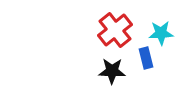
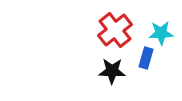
blue rectangle: rotated 30 degrees clockwise
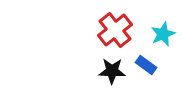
cyan star: moved 2 px right, 1 px down; rotated 20 degrees counterclockwise
blue rectangle: moved 7 px down; rotated 70 degrees counterclockwise
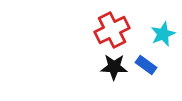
red cross: moved 3 px left; rotated 12 degrees clockwise
black star: moved 2 px right, 4 px up
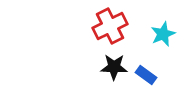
red cross: moved 2 px left, 4 px up
blue rectangle: moved 10 px down
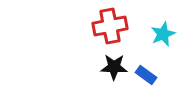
red cross: rotated 16 degrees clockwise
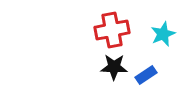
red cross: moved 2 px right, 4 px down
blue rectangle: rotated 70 degrees counterclockwise
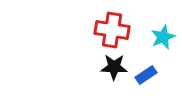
red cross: rotated 20 degrees clockwise
cyan star: moved 3 px down
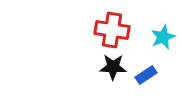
black star: moved 1 px left
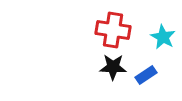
red cross: moved 1 px right
cyan star: rotated 20 degrees counterclockwise
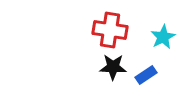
red cross: moved 3 px left
cyan star: rotated 15 degrees clockwise
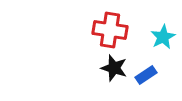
black star: moved 1 px right, 1 px down; rotated 16 degrees clockwise
